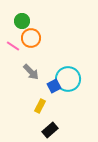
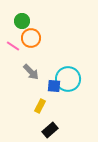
blue square: rotated 32 degrees clockwise
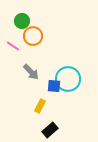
orange circle: moved 2 px right, 2 px up
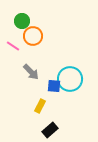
cyan circle: moved 2 px right
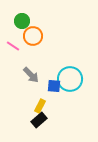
gray arrow: moved 3 px down
black rectangle: moved 11 px left, 10 px up
